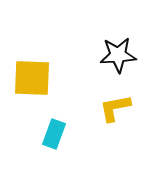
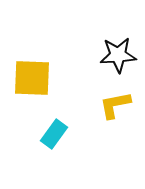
yellow L-shape: moved 3 px up
cyan rectangle: rotated 16 degrees clockwise
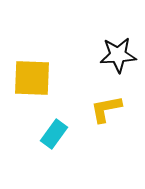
yellow L-shape: moved 9 px left, 4 px down
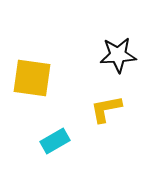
yellow square: rotated 6 degrees clockwise
cyan rectangle: moved 1 px right, 7 px down; rotated 24 degrees clockwise
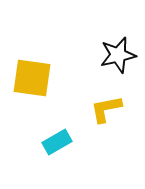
black star: rotated 9 degrees counterclockwise
cyan rectangle: moved 2 px right, 1 px down
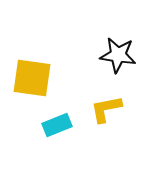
black star: rotated 21 degrees clockwise
cyan rectangle: moved 17 px up; rotated 8 degrees clockwise
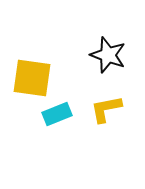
black star: moved 10 px left; rotated 12 degrees clockwise
cyan rectangle: moved 11 px up
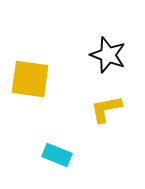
yellow square: moved 2 px left, 1 px down
cyan rectangle: moved 41 px down; rotated 44 degrees clockwise
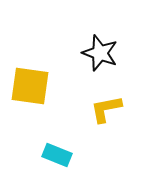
black star: moved 8 px left, 2 px up
yellow square: moved 7 px down
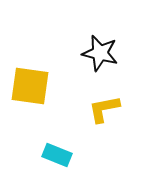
black star: rotated 6 degrees counterclockwise
yellow L-shape: moved 2 px left
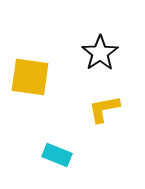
black star: rotated 24 degrees clockwise
yellow square: moved 9 px up
